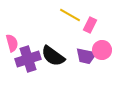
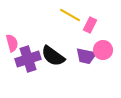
pink circle: moved 1 px right
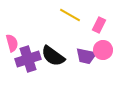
pink rectangle: moved 9 px right
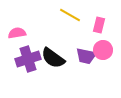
pink rectangle: rotated 14 degrees counterclockwise
pink semicircle: moved 5 px right, 10 px up; rotated 84 degrees counterclockwise
black semicircle: moved 2 px down
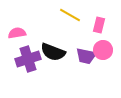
black semicircle: moved 6 px up; rotated 15 degrees counterclockwise
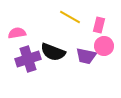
yellow line: moved 2 px down
pink circle: moved 1 px right, 4 px up
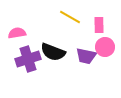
pink rectangle: rotated 14 degrees counterclockwise
pink circle: moved 1 px right, 1 px down
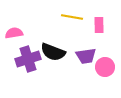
yellow line: moved 2 px right; rotated 20 degrees counterclockwise
pink semicircle: moved 3 px left
pink circle: moved 20 px down
purple trapezoid: rotated 20 degrees counterclockwise
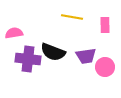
pink rectangle: moved 6 px right
purple cross: rotated 25 degrees clockwise
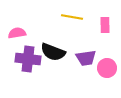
pink semicircle: moved 3 px right
purple trapezoid: moved 2 px down
pink circle: moved 2 px right, 1 px down
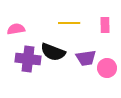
yellow line: moved 3 px left, 6 px down; rotated 10 degrees counterclockwise
pink semicircle: moved 1 px left, 4 px up
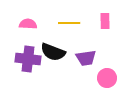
pink rectangle: moved 4 px up
pink semicircle: moved 12 px right, 5 px up; rotated 12 degrees clockwise
pink circle: moved 10 px down
